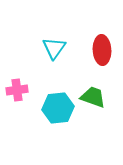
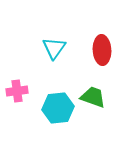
pink cross: moved 1 px down
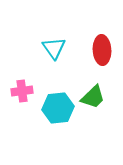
cyan triangle: rotated 10 degrees counterclockwise
pink cross: moved 5 px right
green trapezoid: rotated 116 degrees clockwise
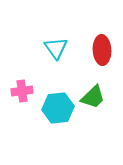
cyan triangle: moved 2 px right
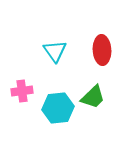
cyan triangle: moved 1 px left, 3 px down
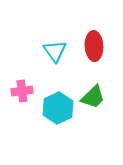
red ellipse: moved 8 px left, 4 px up
cyan hexagon: rotated 20 degrees counterclockwise
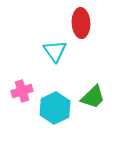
red ellipse: moved 13 px left, 23 px up
pink cross: rotated 10 degrees counterclockwise
cyan hexagon: moved 3 px left
